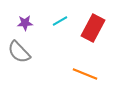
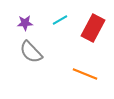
cyan line: moved 1 px up
gray semicircle: moved 12 px right
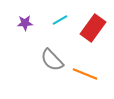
red rectangle: rotated 8 degrees clockwise
gray semicircle: moved 21 px right, 8 px down
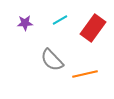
orange line: rotated 35 degrees counterclockwise
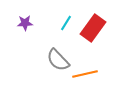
cyan line: moved 6 px right, 3 px down; rotated 28 degrees counterclockwise
gray semicircle: moved 6 px right
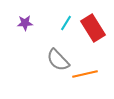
red rectangle: rotated 68 degrees counterclockwise
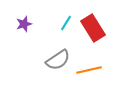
purple star: moved 1 px left, 1 px down; rotated 14 degrees counterclockwise
gray semicircle: rotated 80 degrees counterclockwise
orange line: moved 4 px right, 4 px up
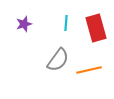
cyan line: rotated 28 degrees counterclockwise
red rectangle: moved 3 px right; rotated 16 degrees clockwise
gray semicircle: rotated 20 degrees counterclockwise
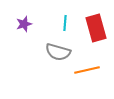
cyan line: moved 1 px left
gray semicircle: moved 8 px up; rotated 70 degrees clockwise
orange line: moved 2 px left
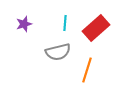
red rectangle: rotated 64 degrees clockwise
gray semicircle: rotated 30 degrees counterclockwise
orange line: rotated 60 degrees counterclockwise
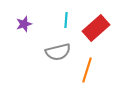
cyan line: moved 1 px right, 3 px up
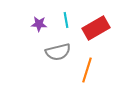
cyan line: rotated 14 degrees counterclockwise
purple star: moved 15 px right; rotated 21 degrees clockwise
red rectangle: rotated 12 degrees clockwise
